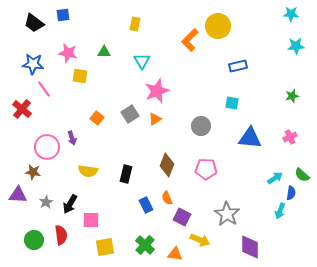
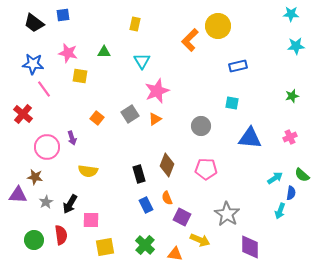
red cross at (22, 109): moved 1 px right, 5 px down
brown star at (33, 172): moved 2 px right, 5 px down
black rectangle at (126, 174): moved 13 px right; rotated 30 degrees counterclockwise
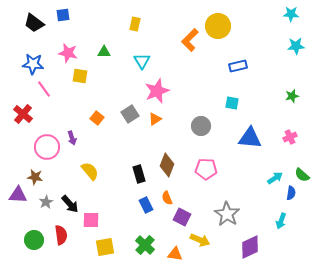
yellow semicircle at (88, 171): moved 2 px right; rotated 138 degrees counterclockwise
black arrow at (70, 204): rotated 72 degrees counterclockwise
cyan arrow at (280, 211): moved 1 px right, 10 px down
purple diamond at (250, 247): rotated 65 degrees clockwise
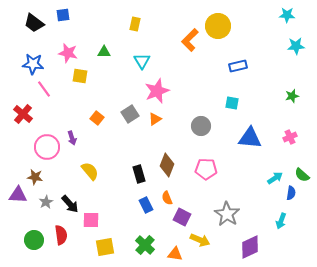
cyan star at (291, 14): moved 4 px left, 1 px down
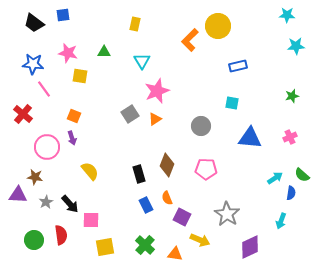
orange square at (97, 118): moved 23 px left, 2 px up; rotated 16 degrees counterclockwise
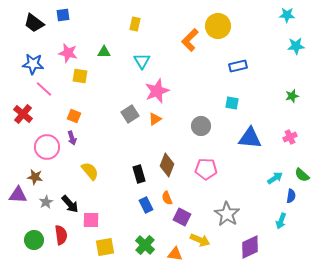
pink line at (44, 89): rotated 12 degrees counterclockwise
blue semicircle at (291, 193): moved 3 px down
